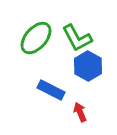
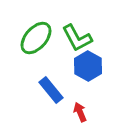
blue rectangle: rotated 24 degrees clockwise
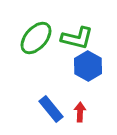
green L-shape: rotated 48 degrees counterclockwise
blue rectangle: moved 19 px down
red arrow: rotated 24 degrees clockwise
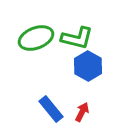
green ellipse: rotated 28 degrees clockwise
red arrow: moved 2 px right; rotated 24 degrees clockwise
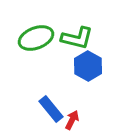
red arrow: moved 10 px left, 8 px down
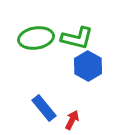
green ellipse: rotated 12 degrees clockwise
blue rectangle: moved 7 px left, 1 px up
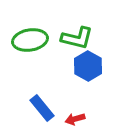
green ellipse: moved 6 px left, 2 px down
blue rectangle: moved 2 px left
red arrow: moved 3 px right, 1 px up; rotated 132 degrees counterclockwise
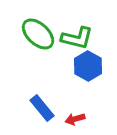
green ellipse: moved 8 px right, 6 px up; rotated 52 degrees clockwise
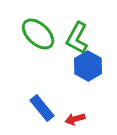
green L-shape: rotated 104 degrees clockwise
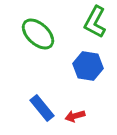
green L-shape: moved 18 px right, 16 px up
blue hexagon: rotated 20 degrees counterclockwise
red arrow: moved 3 px up
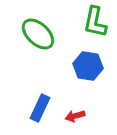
green L-shape: rotated 16 degrees counterclockwise
blue rectangle: moved 2 px left; rotated 64 degrees clockwise
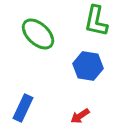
green L-shape: moved 1 px right, 1 px up
blue rectangle: moved 17 px left
red arrow: moved 5 px right; rotated 18 degrees counterclockwise
